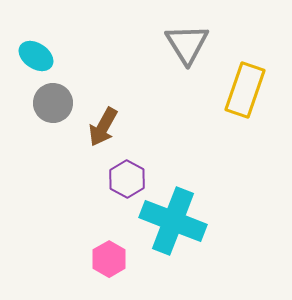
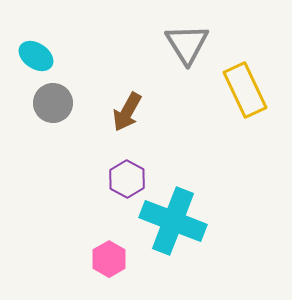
yellow rectangle: rotated 44 degrees counterclockwise
brown arrow: moved 24 px right, 15 px up
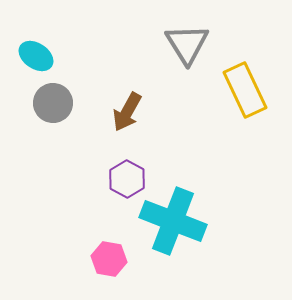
pink hexagon: rotated 20 degrees counterclockwise
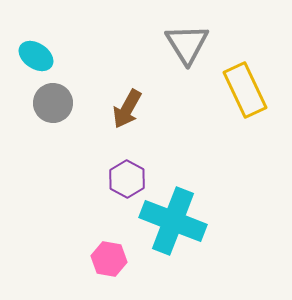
brown arrow: moved 3 px up
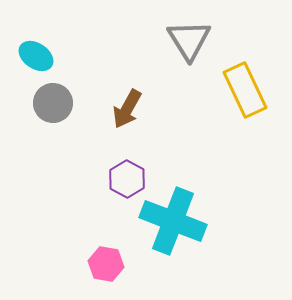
gray triangle: moved 2 px right, 4 px up
pink hexagon: moved 3 px left, 5 px down
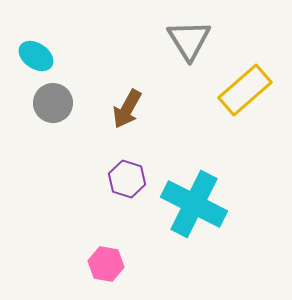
yellow rectangle: rotated 74 degrees clockwise
purple hexagon: rotated 12 degrees counterclockwise
cyan cross: moved 21 px right, 17 px up; rotated 6 degrees clockwise
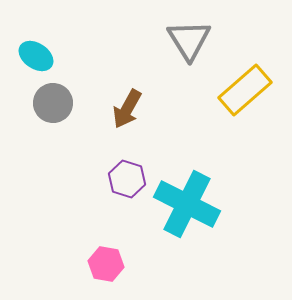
cyan cross: moved 7 px left
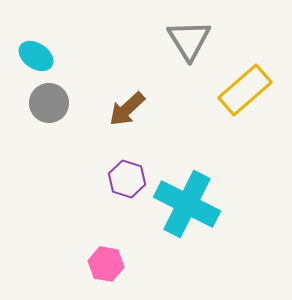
gray circle: moved 4 px left
brown arrow: rotated 18 degrees clockwise
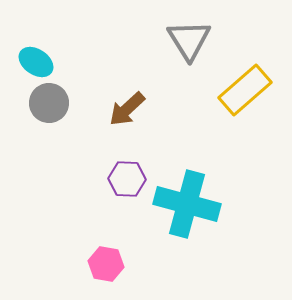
cyan ellipse: moved 6 px down
purple hexagon: rotated 15 degrees counterclockwise
cyan cross: rotated 12 degrees counterclockwise
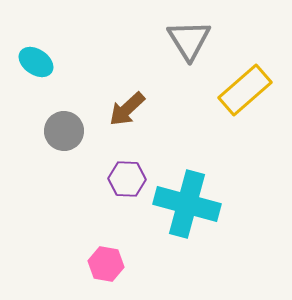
gray circle: moved 15 px right, 28 px down
